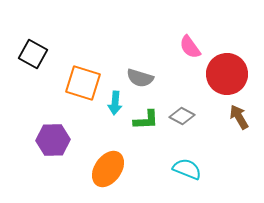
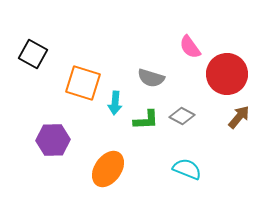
gray semicircle: moved 11 px right
brown arrow: rotated 70 degrees clockwise
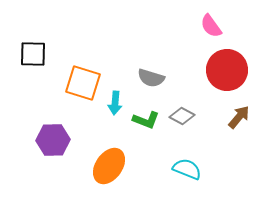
pink semicircle: moved 21 px right, 21 px up
black square: rotated 28 degrees counterclockwise
red circle: moved 4 px up
green L-shape: rotated 24 degrees clockwise
orange ellipse: moved 1 px right, 3 px up
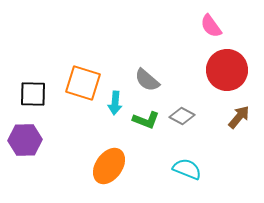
black square: moved 40 px down
gray semicircle: moved 4 px left, 2 px down; rotated 24 degrees clockwise
purple hexagon: moved 28 px left
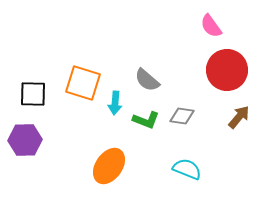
gray diamond: rotated 20 degrees counterclockwise
